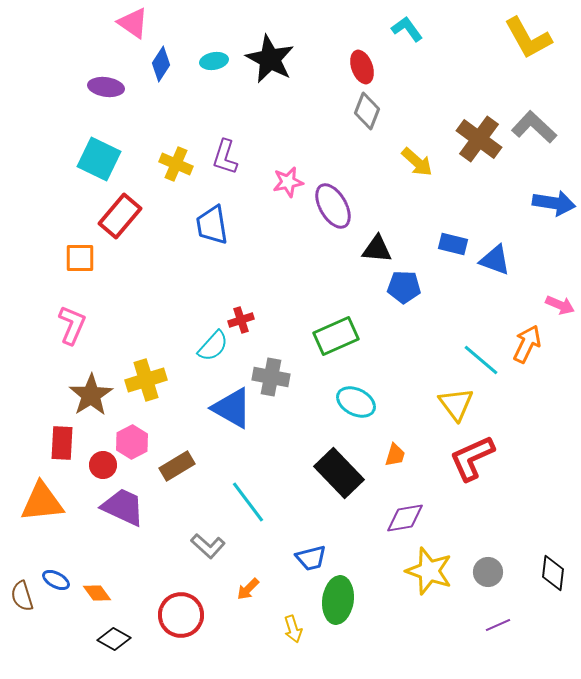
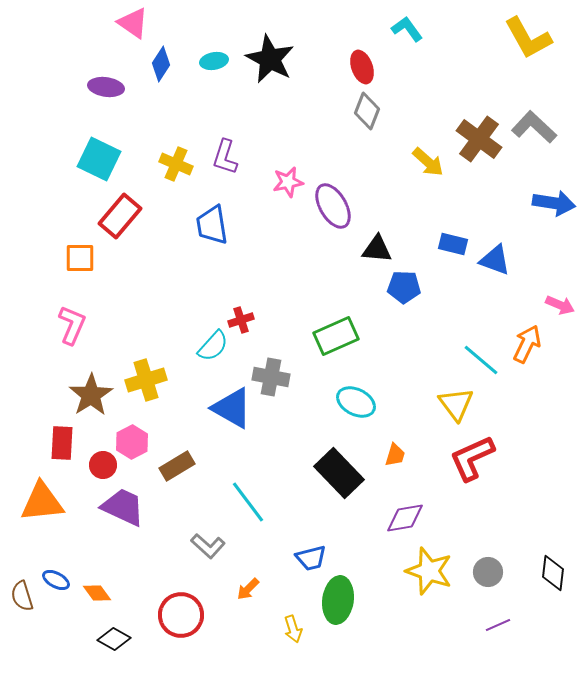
yellow arrow at (417, 162): moved 11 px right
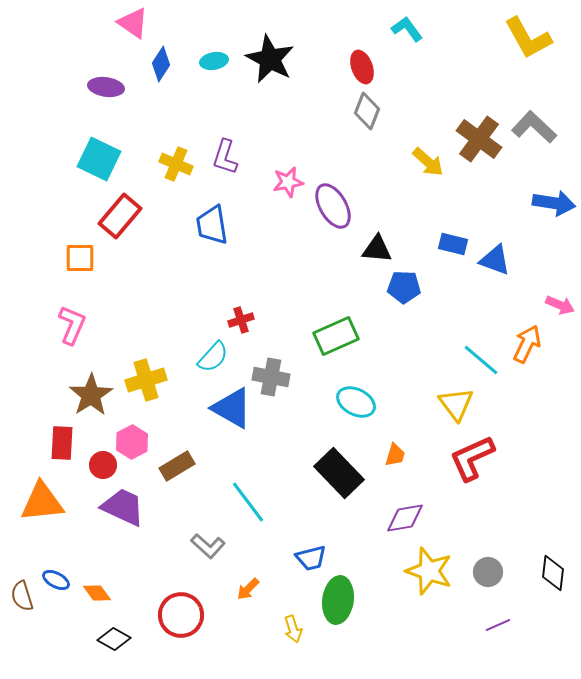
cyan semicircle at (213, 346): moved 11 px down
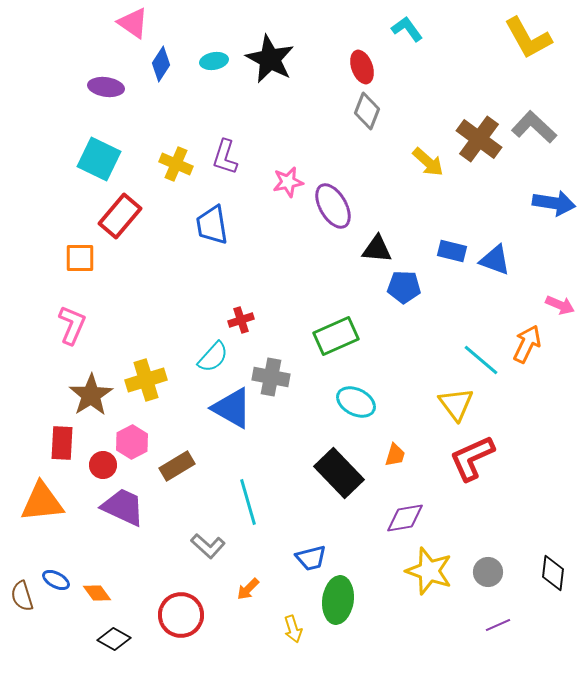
blue rectangle at (453, 244): moved 1 px left, 7 px down
cyan line at (248, 502): rotated 21 degrees clockwise
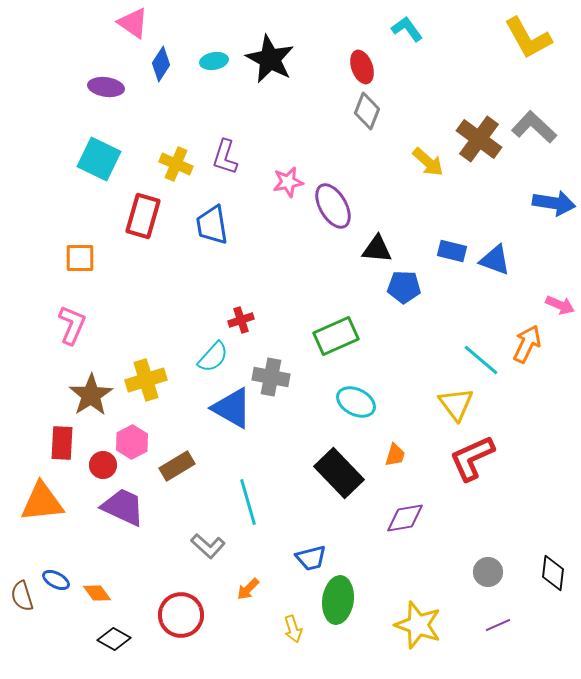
red rectangle at (120, 216): moved 23 px right; rotated 24 degrees counterclockwise
yellow star at (429, 571): moved 11 px left, 54 px down
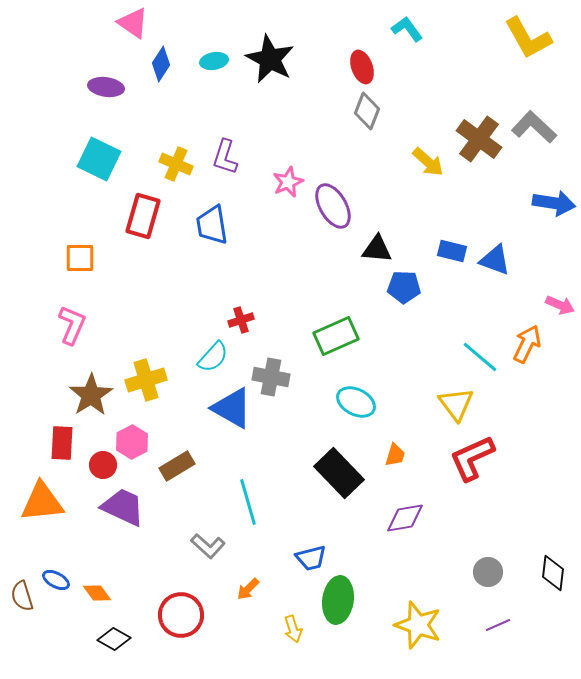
pink star at (288, 182): rotated 12 degrees counterclockwise
cyan line at (481, 360): moved 1 px left, 3 px up
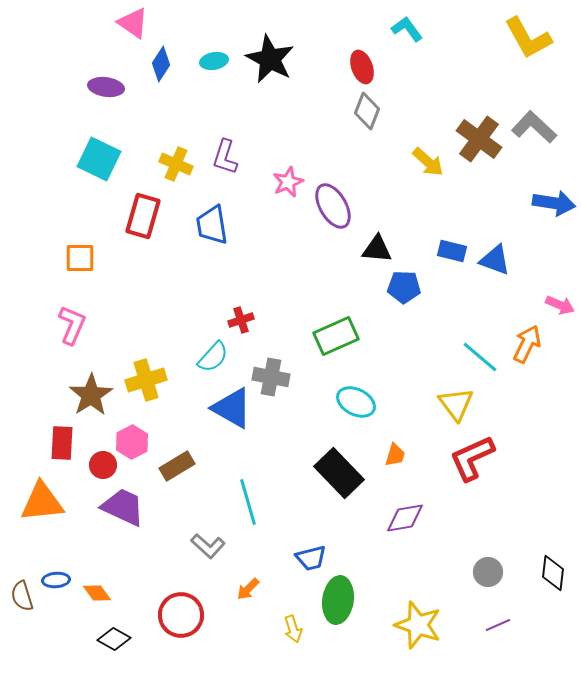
blue ellipse at (56, 580): rotated 32 degrees counterclockwise
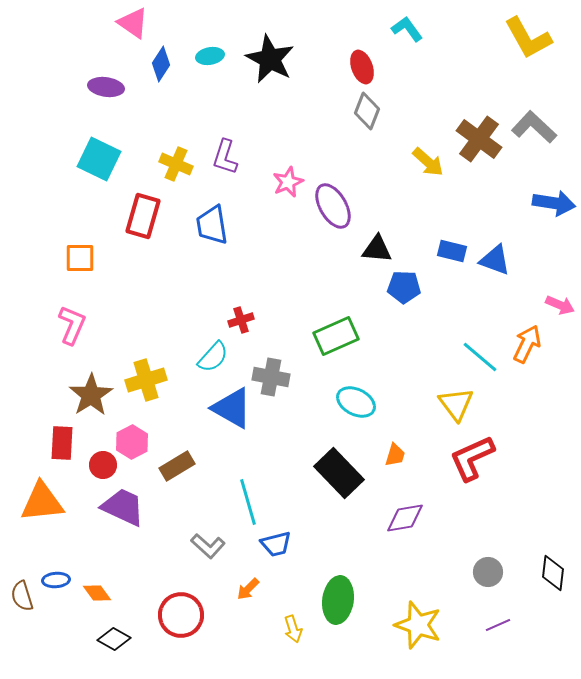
cyan ellipse at (214, 61): moved 4 px left, 5 px up
blue trapezoid at (311, 558): moved 35 px left, 14 px up
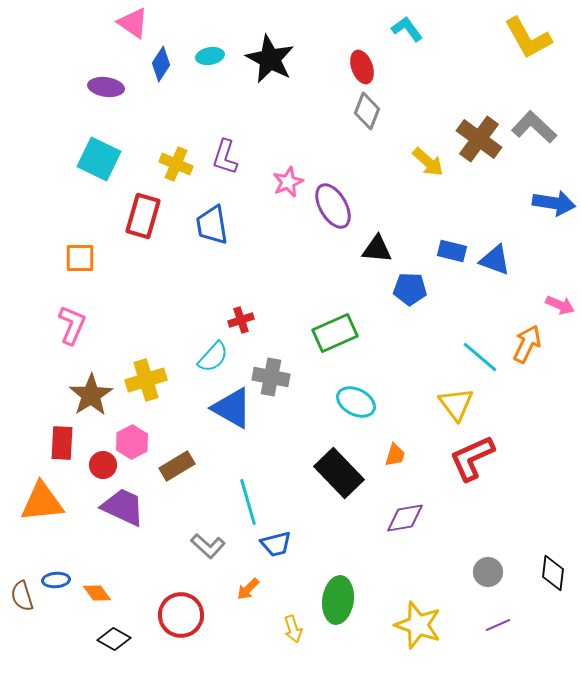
blue pentagon at (404, 287): moved 6 px right, 2 px down
green rectangle at (336, 336): moved 1 px left, 3 px up
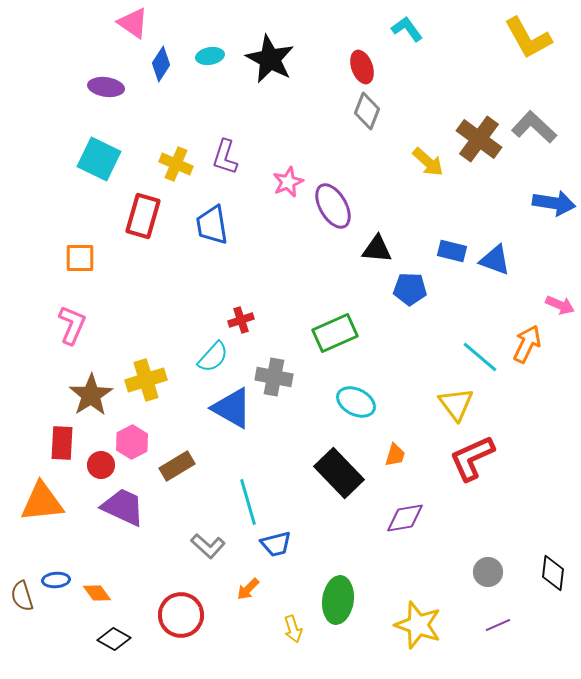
gray cross at (271, 377): moved 3 px right
red circle at (103, 465): moved 2 px left
